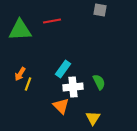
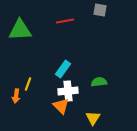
red line: moved 13 px right
orange arrow: moved 4 px left, 22 px down; rotated 24 degrees counterclockwise
green semicircle: rotated 70 degrees counterclockwise
white cross: moved 5 px left, 4 px down
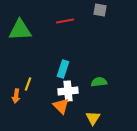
cyan rectangle: rotated 18 degrees counterclockwise
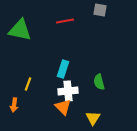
green triangle: rotated 15 degrees clockwise
green semicircle: rotated 98 degrees counterclockwise
orange arrow: moved 2 px left, 9 px down
orange triangle: moved 2 px right, 1 px down
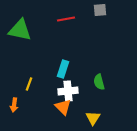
gray square: rotated 16 degrees counterclockwise
red line: moved 1 px right, 2 px up
yellow line: moved 1 px right
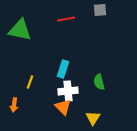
yellow line: moved 1 px right, 2 px up
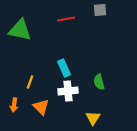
cyan rectangle: moved 1 px right, 1 px up; rotated 42 degrees counterclockwise
orange triangle: moved 22 px left
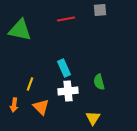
yellow line: moved 2 px down
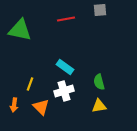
cyan rectangle: moved 1 px right, 1 px up; rotated 30 degrees counterclockwise
white cross: moved 4 px left; rotated 12 degrees counterclockwise
yellow triangle: moved 6 px right, 12 px up; rotated 49 degrees clockwise
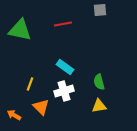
red line: moved 3 px left, 5 px down
orange arrow: moved 10 px down; rotated 112 degrees clockwise
